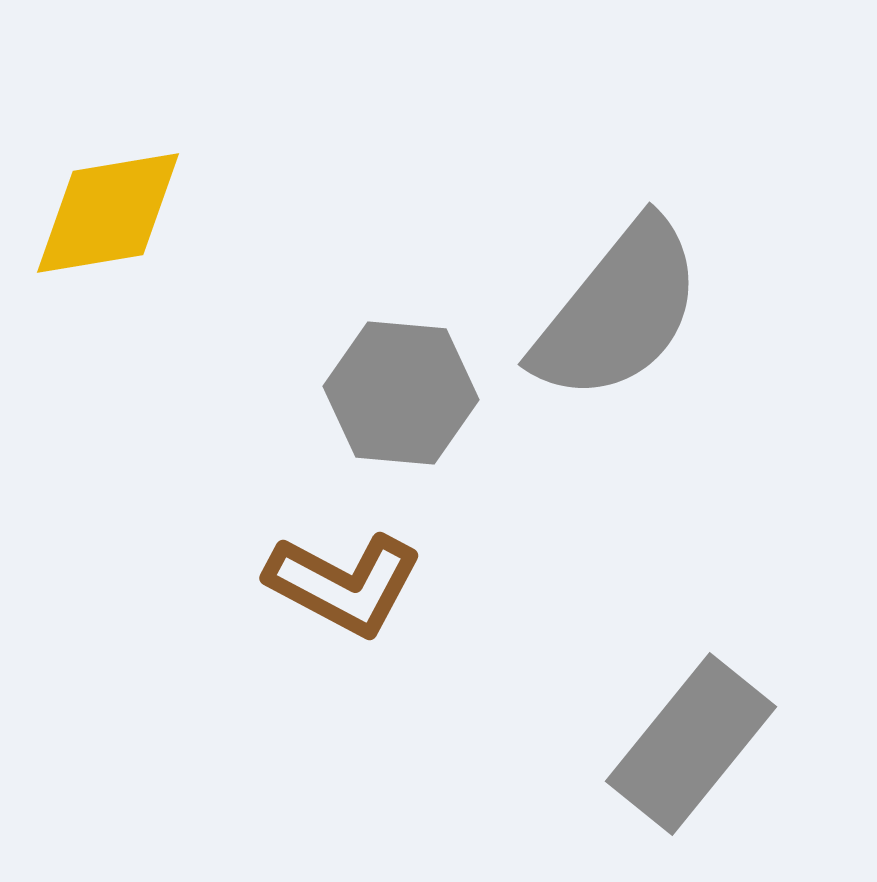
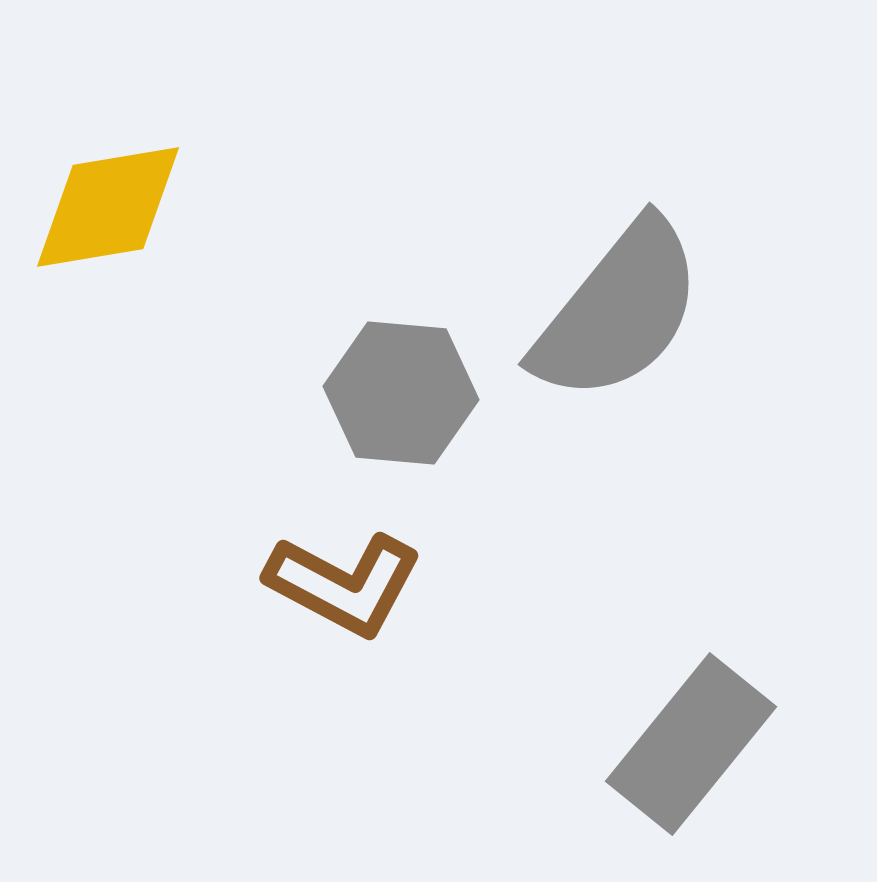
yellow diamond: moved 6 px up
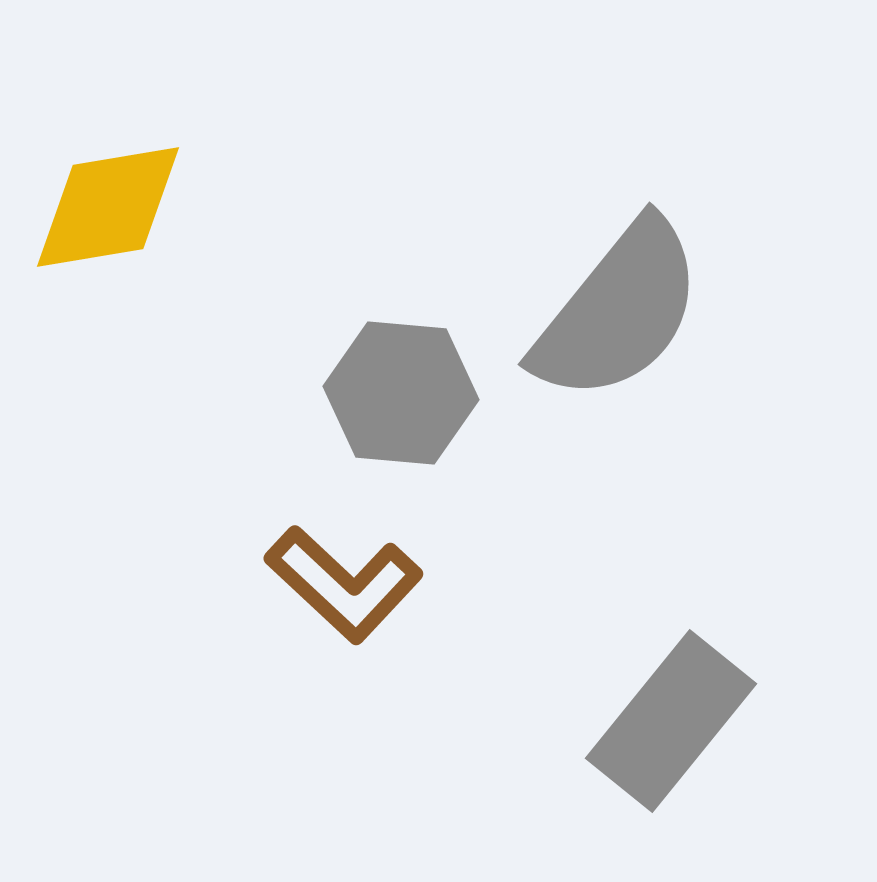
brown L-shape: rotated 15 degrees clockwise
gray rectangle: moved 20 px left, 23 px up
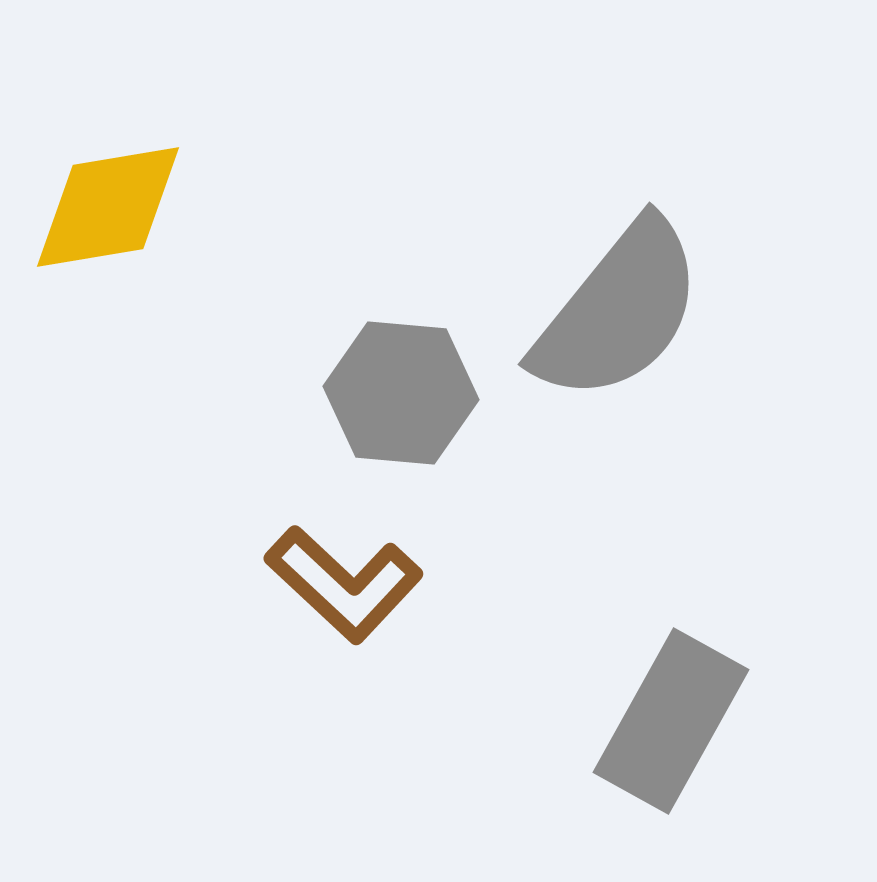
gray rectangle: rotated 10 degrees counterclockwise
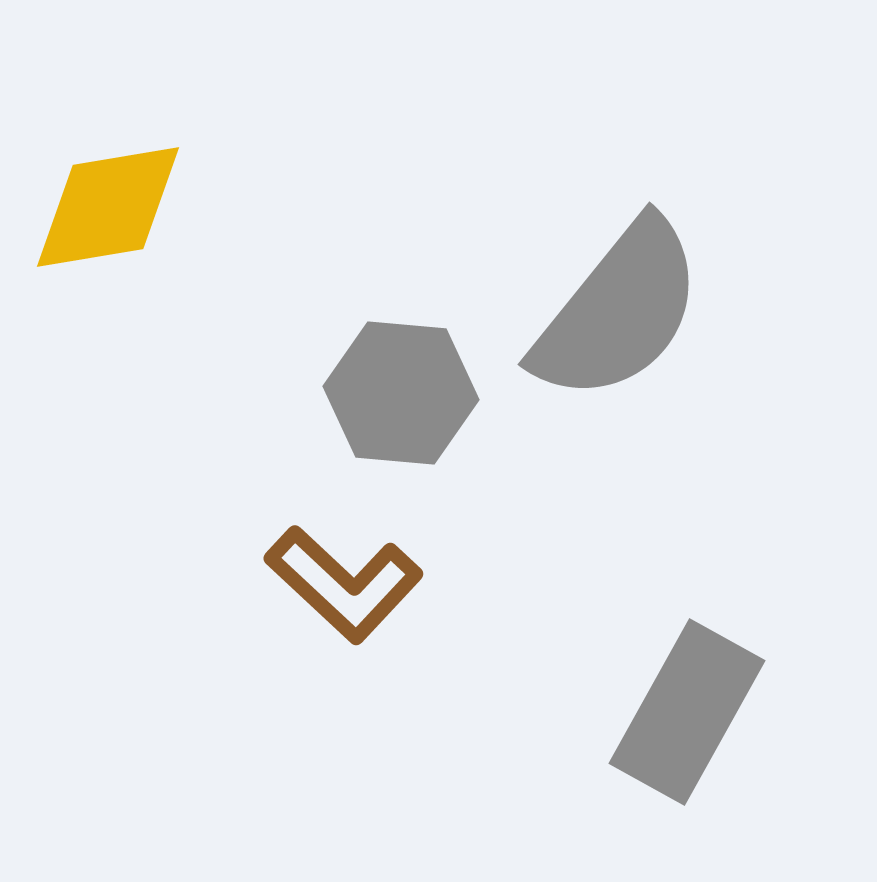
gray rectangle: moved 16 px right, 9 px up
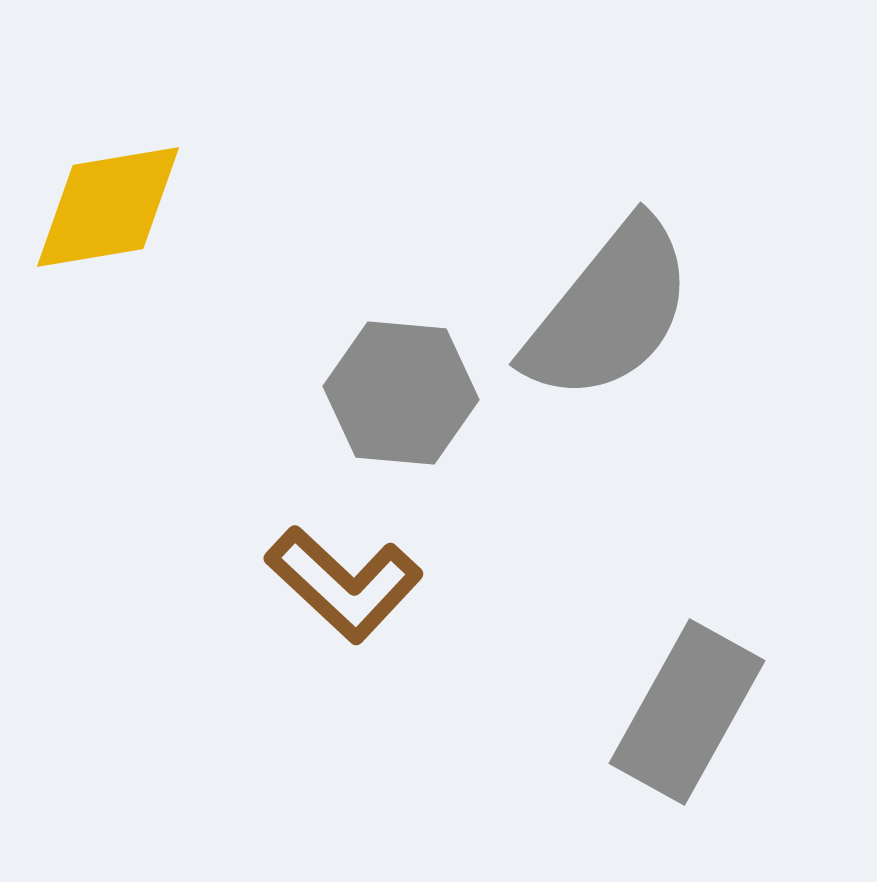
gray semicircle: moved 9 px left
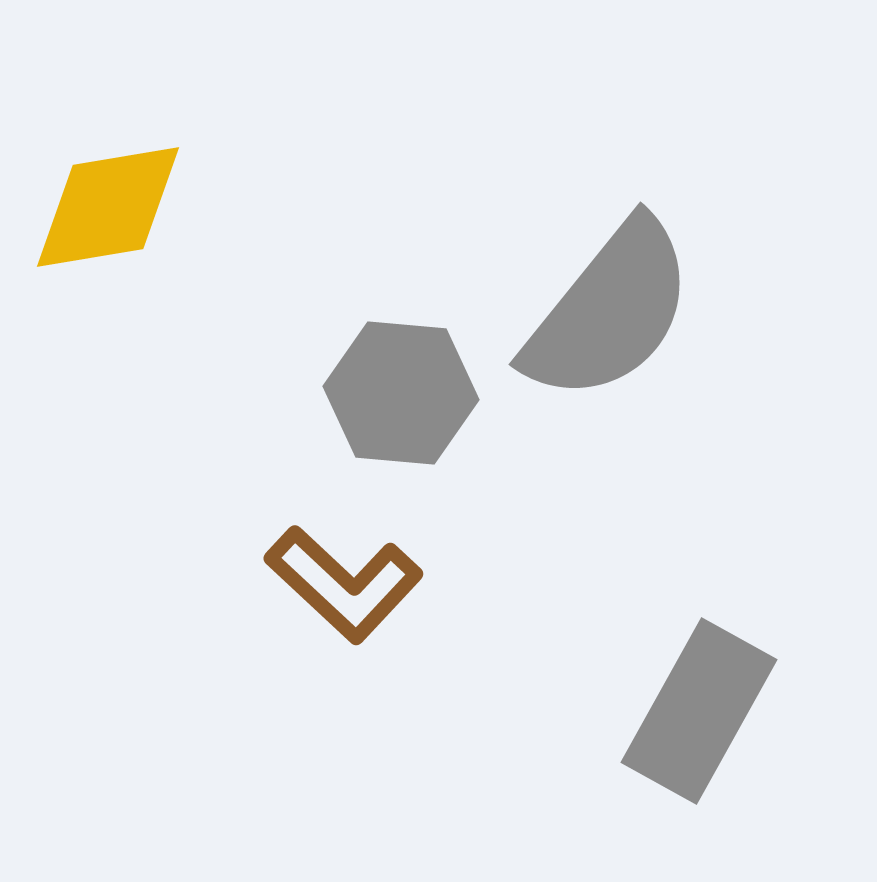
gray rectangle: moved 12 px right, 1 px up
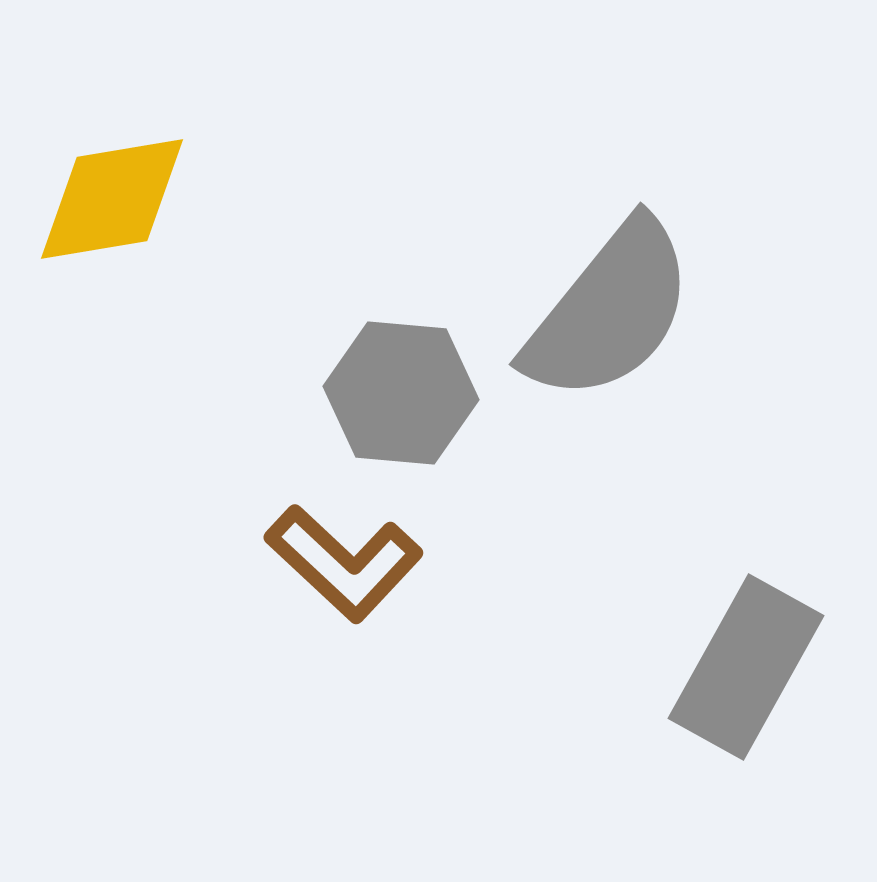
yellow diamond: moved 4 px right, 8 px up
brown L-shape: moved 21 px up
gray rectangle: moved 47 px right, 44 px up
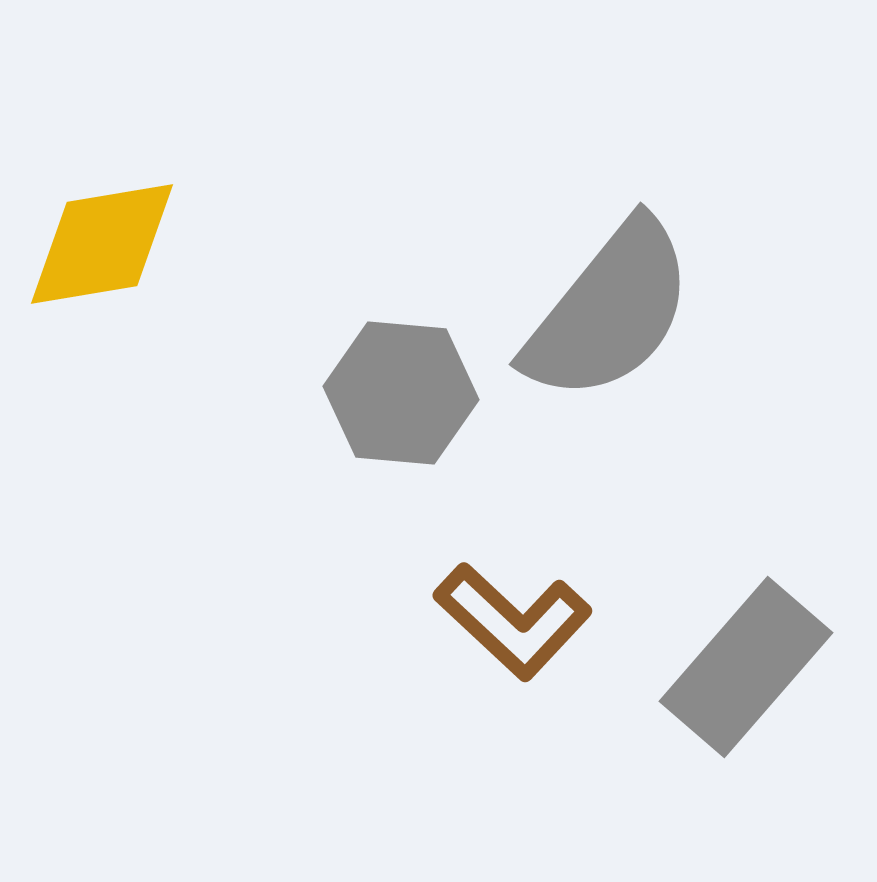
yellow diamond: moved 10 px left, 45 px down
brown L-shape: moved 169 px right, 58 px down
gray rectangle: rotated 12 degrees clockwise
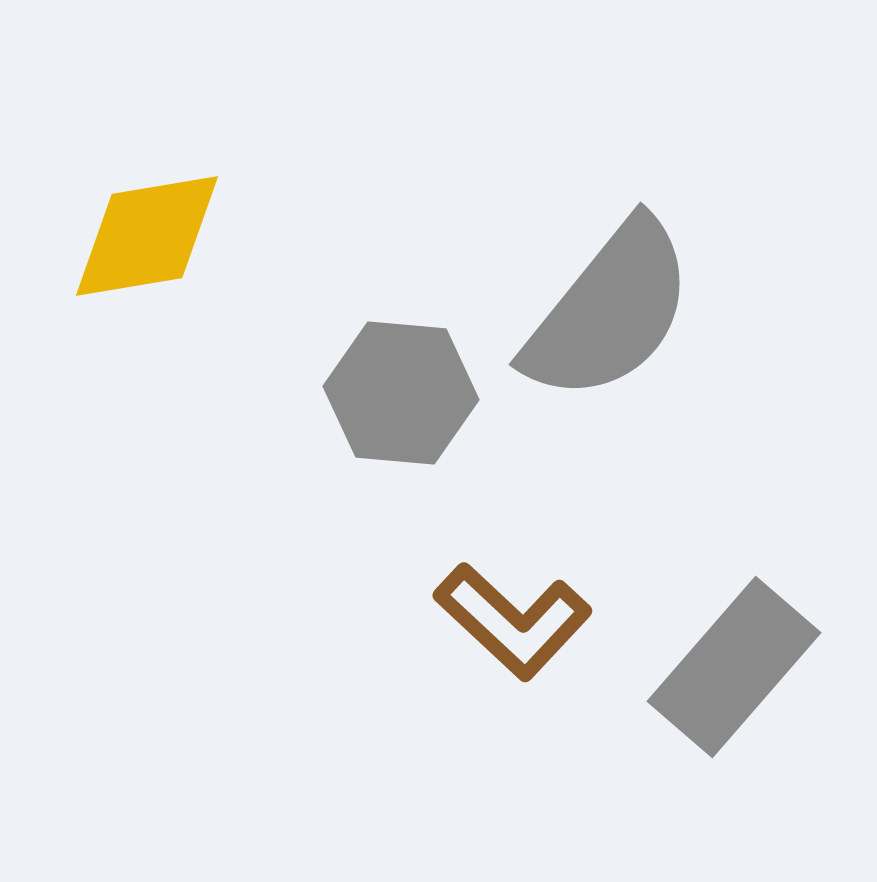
yellow diamond: moved 45 px right, 8 px up
gray rectangle: moved 12 px left
